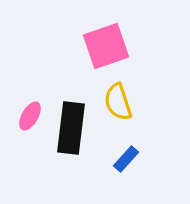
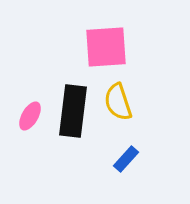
pink square: moved 1 px down; rotated 15 degrees clockwise
black rectangle: moved 2 px right, 17 px up
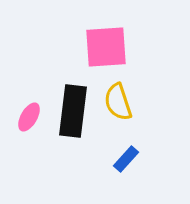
pink ellipse: moved 1 px left, 1 px down
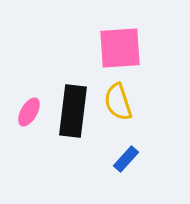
pink square: moved 14 px right, 1 px down
pink ellipse: moved 5 px up
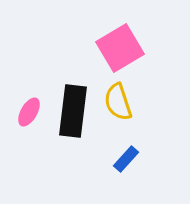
pink square: rotated 27 degrees counterclockwise
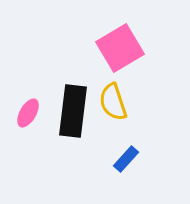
yellow semicircle: moved 5 px left
pink ellipse: moved 1 px left, 1 px down
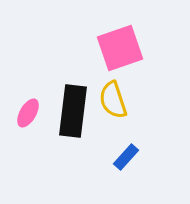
pink square: rotated 12 degrees clockwise
yellow semicircle: moved 2 px up
blue rectangle: moved 2 px up
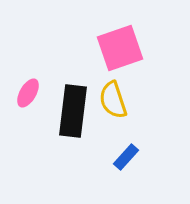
pink ellipse: moved 20 px up
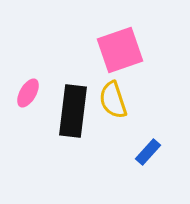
pink square: moved 2 px down
blue rectangle: moved 22 px right, 5 px up
